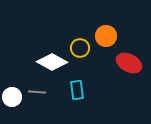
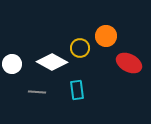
white circle: moved 33 px up
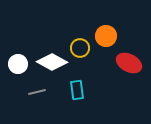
white circle: moved 6 px right
gray line: rotated 18 degrees counterclockwise
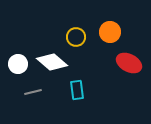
orange circle: moved 4 px right, 4 px up
yellow circle: moved 4 px left, 11 px up
white diamond: rotated 12 degrees clockwise
gray line: moved 4 px left
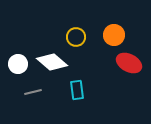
orange circle: moved 4 px right, 3 px down
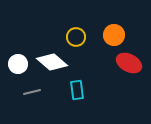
gray line: moved 1 px left
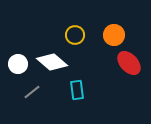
yellow circle: moved 1 px left, 2 px up
red ellipse: rotated 20 degrees clockwise
gray line: rotated 24 degrees counterclockwise
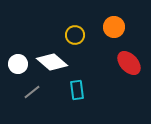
orange circle: moved 8 px up
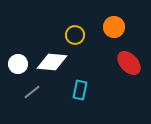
white diamond: rotated 36 degrees counterclockwise
cyan rectangle: moved 3 px right; rotated 18 degrees clockwise
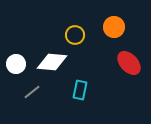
white circle: moved 2 px left
